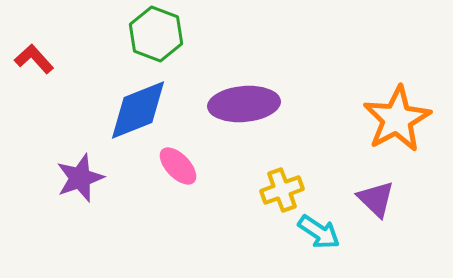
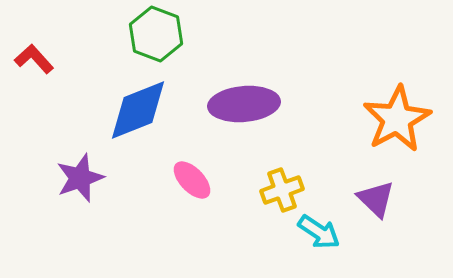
pink ellipse: moved 14 px right, 14 px down
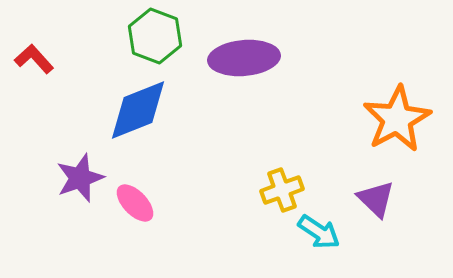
green hexagon: moved 1 px left, 2 px down
purple ellipse: moved 46 px up
pink ellipse: moved 57 px left, 23 px down
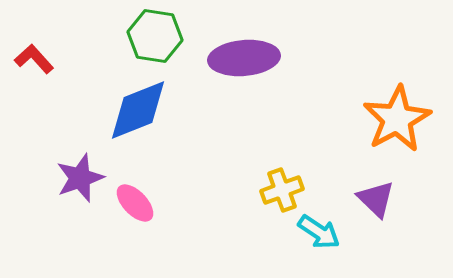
green hexagon: rotated 12 degrees counterclockwise
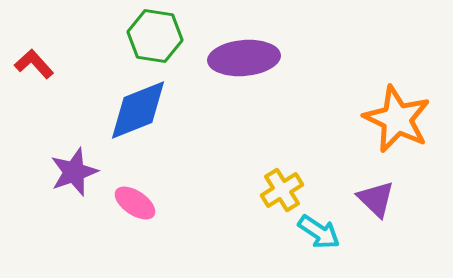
red L-shape: moved 5 px down
orange star: rotated 18 degrees counterclockwise
purple star: moved 6 px left, 6 px up
yellow cross: rotated 12 degrees counterclockwise
pink ellipse: rotated 12 degrees counterclockwise
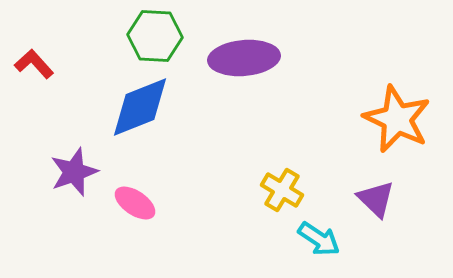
green hexagon: rotated 6 degrees counterclockwise
blue diamond: moved 2 px right, 3 px up
yellow cross: rotated 27 degrees counterclockwise
cyan arrow: moved 7 px down
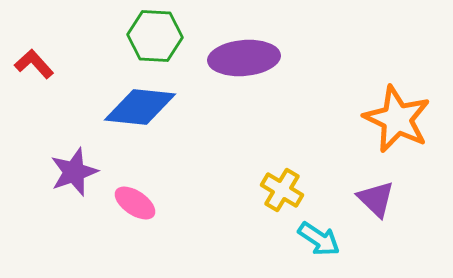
blue diamond: rotated 28 degrees clockwise
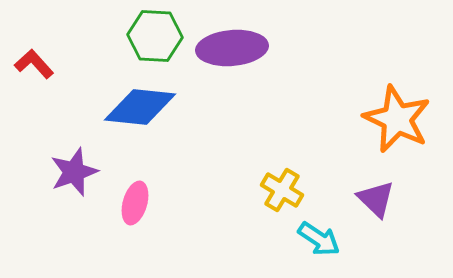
purple ellipse: moved 12 px left, 10 px up
pink ellipse: rotated 72 degrees clockwise
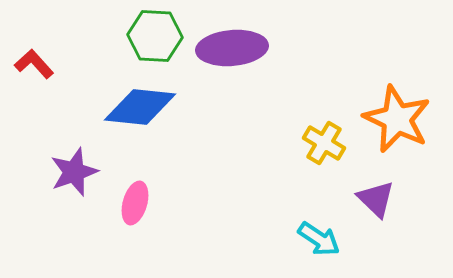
yellow cross: moved 42 px right, 47 px up
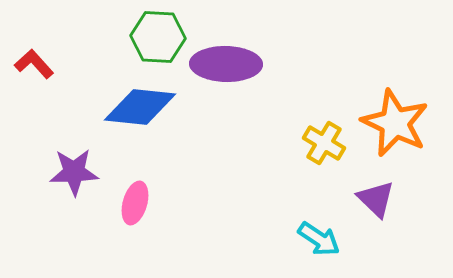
green hexagon: moved 3 px right, 1 px down
purple ellipse: moved 6 px left, 16 px down; rotated 6 degrees clockwise
orange star: moved 2 px left, 4 px down
purple star: rotated 18 degrees clockwise
